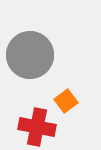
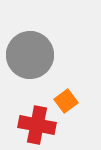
red cross: moved 2 px up
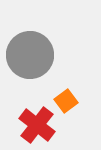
red cross: rotated 27 degrees clockwise
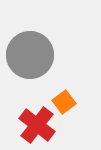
orange square: moved 2 px left, 1 px down
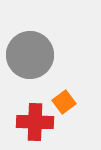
red cross: moved 2 px left, 3 px up; rotated 36 degrees counterclockwise
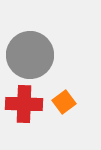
red cross: moved 11 px left, 18 px up
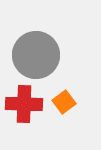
gray circle: moved 6 px right
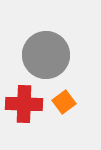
gray circle: moved 10 px right
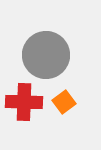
red cross: moved 2 px up
